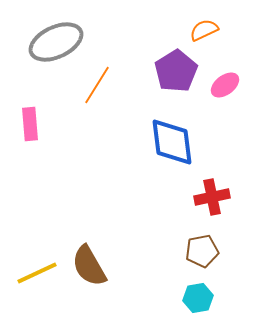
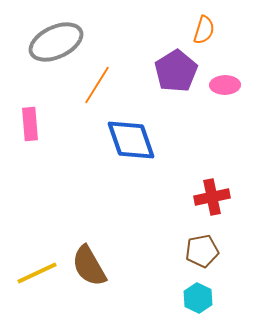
orange semicircle: rotated 132 degrees clockwise
pink ellipse: rotated 36 degrees clockwise
blue diamond: moved 41 px left, 2 px up; rotated 12 degrees counterclockwise
cyan hexagon: rotated 24 degrees counterclockwise
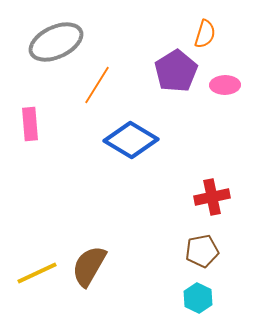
orange semicircle: moved 1 px right, 4 px down
blue diamond: rotated 40 degrees counterclockwise
brown semicircle: rotated 60 degrees clockwise
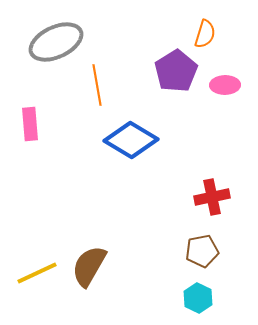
orange line: rotated 42 degrees counterclockwise
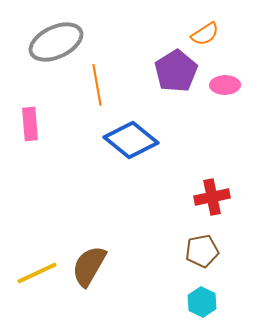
orange semicircle: rotated 40 degrees clockwise
blue diamond: rotated 8 degrees clockwise
cyan hexagon: moved 4 px right, 4 px down
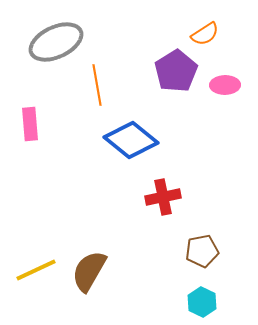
red cross: moved 49 px left
brown semicircle: moved 5 px down
yellow line: moved 1 px left, 3 px up
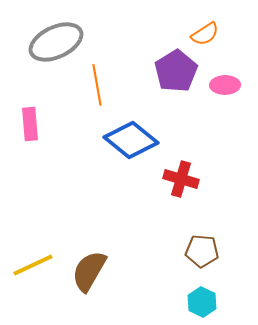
red cross: moved 18 px right, 18 px up; rotated 28 degrees clockwise
brown pentagon: rotated 16 degrees clockwise
yellow line: moved 3 px left, 5 px up
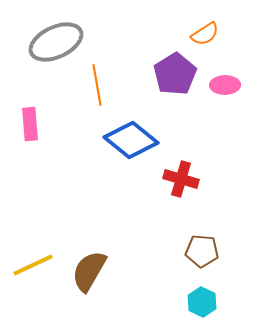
purple pentagon: moved 1 px left, 3 px down
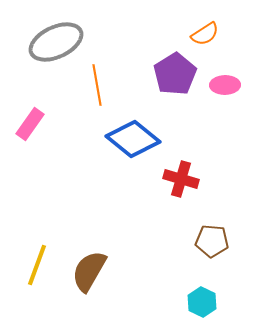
pink rectangle: rotated 40 degrees clockwise
blue diamond: moved 2 px right, 1 px up
brown pentagon: moved 10 px right, 10 px up
yellow line: moved 4 px right; rotated 45 degrees counterclockwise
